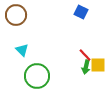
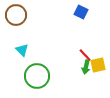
yellow square: rotated 14 degrees counterclockwise
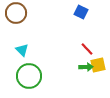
brown circle: moved 2 px up
red line: moved 2 px right, 6 px up
green arrow: rotated 104 degrees counterclockwise
green circle: moved 8 px left
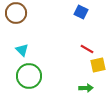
red line: rotated 16 degrees counterclockwise
green arrow: moved 21 px down
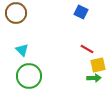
green arrow: moved 8 px right, 10 px up
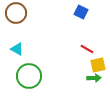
cyan triangle: moved 5 px left, 1 px up; rotated 16 degrees counterclockwise
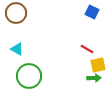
blue square: moved 11 px right
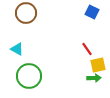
brown circle: moved 10 px right
red line: rotated 24 degrees clockwise
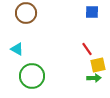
blue square: rotated 24 degrees counterclockwise
green circle: moved 3 px right
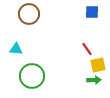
brown circle: moved 3 px right, 1 px down
cyan triangle: moved 1 px left; rotated 24 degrees counterclockwise
green arrow: moved 2 px down
